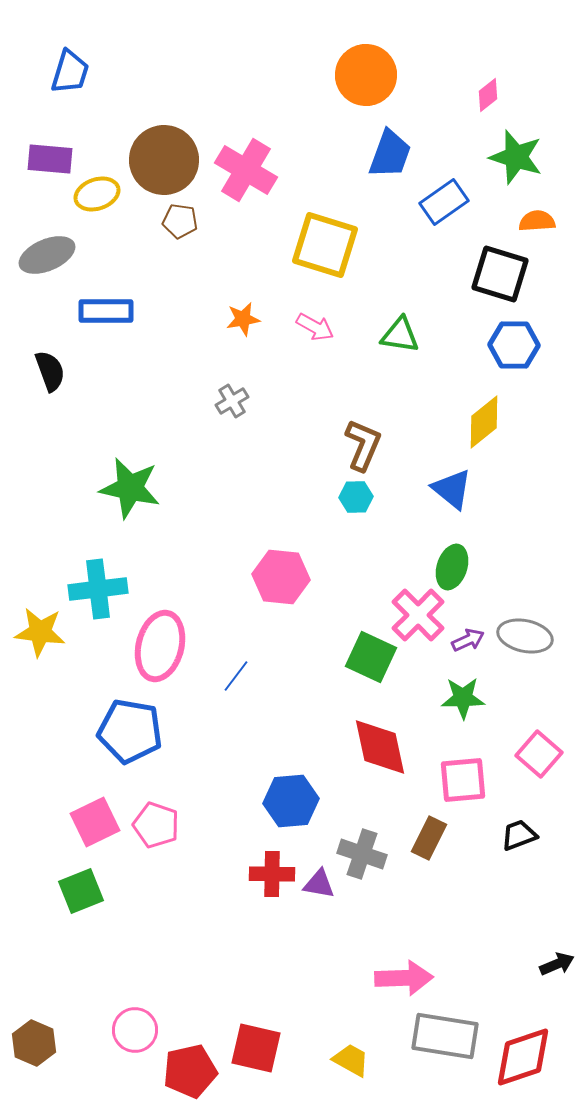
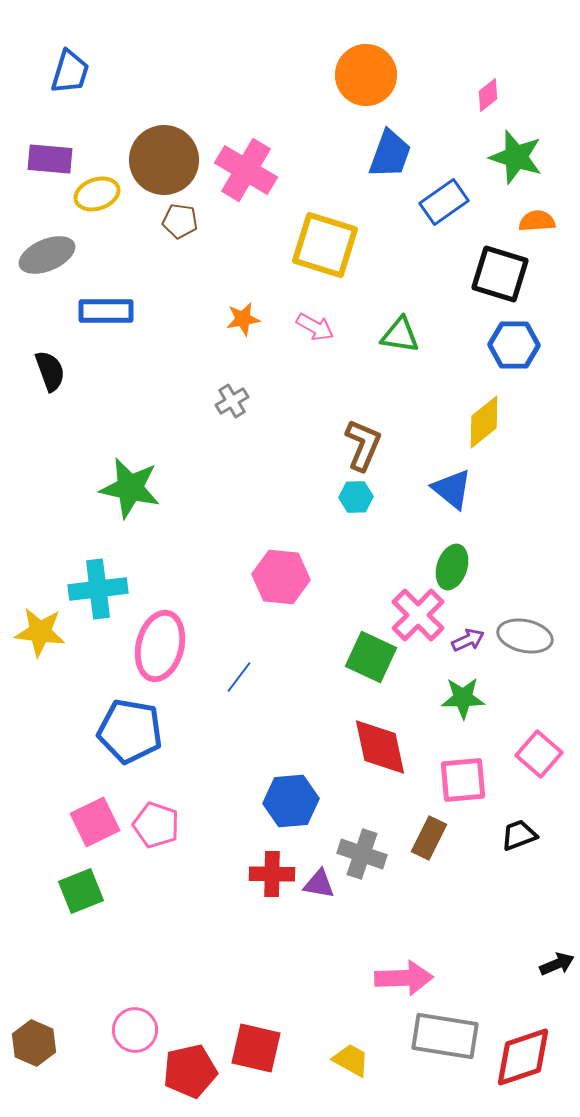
blue line at (236, 676): moved 3 px right, 1 px down
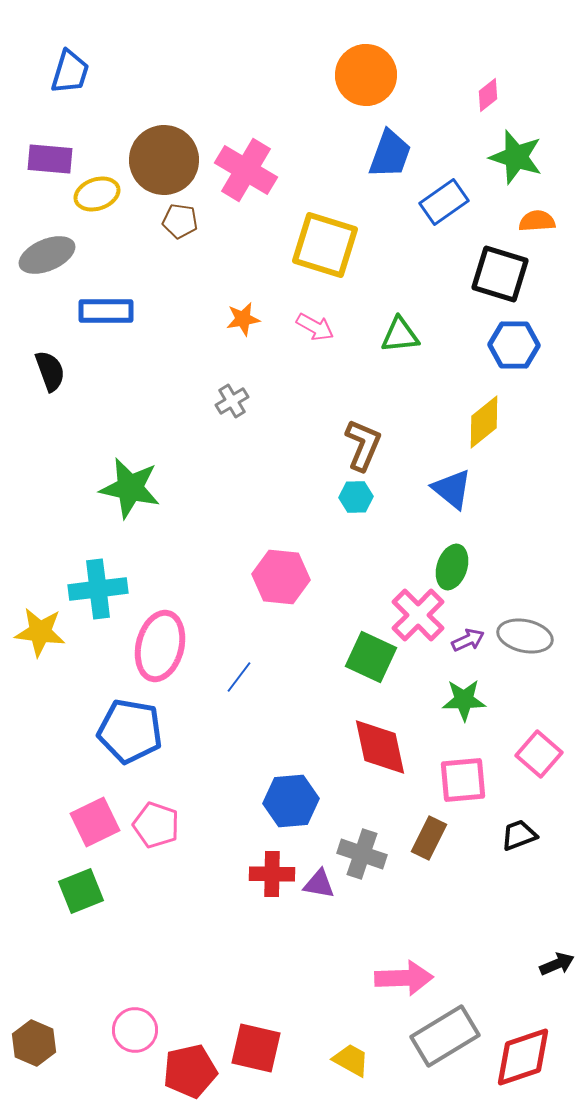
green triangle at (400, 335): rotated 15 degrees counterclockwise
green star at (463, 698): moved 1 px right, 2 px down
gray rectangle at (445, 1036): rotated 40 degrees counterclockwise
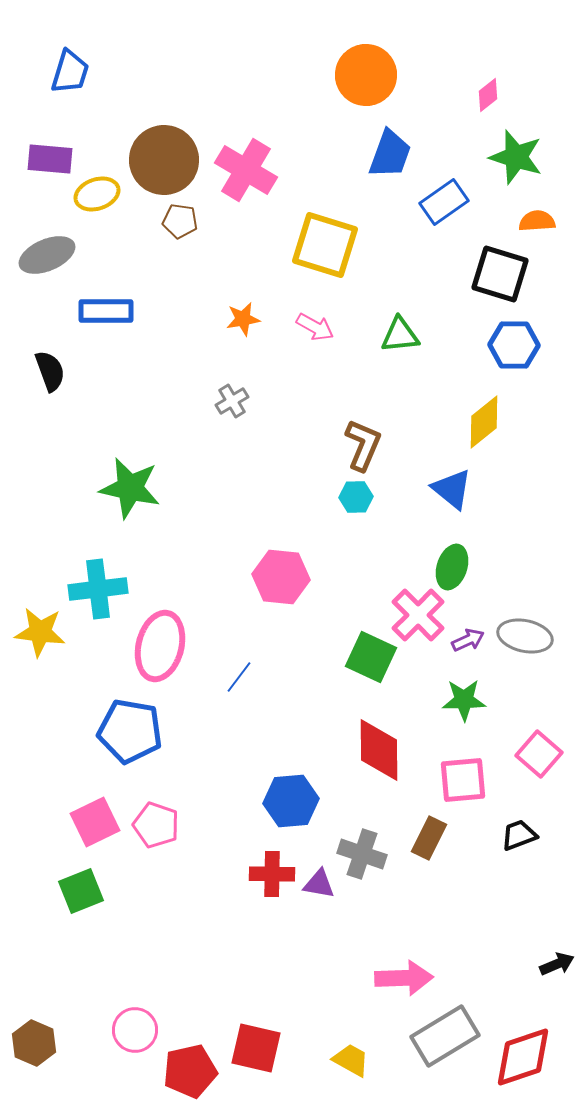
red diamond at (380, 747): moved 1 px left, 3 px down; rotated 12 degrees clockwise
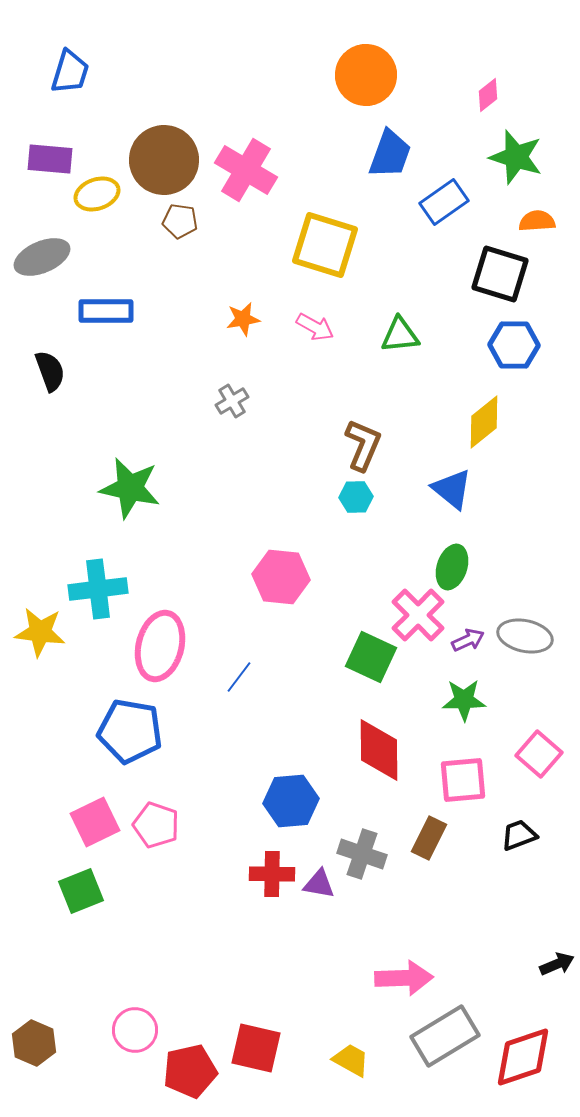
gray ellipse at (47, 255): moved 5 px left, 2 px down
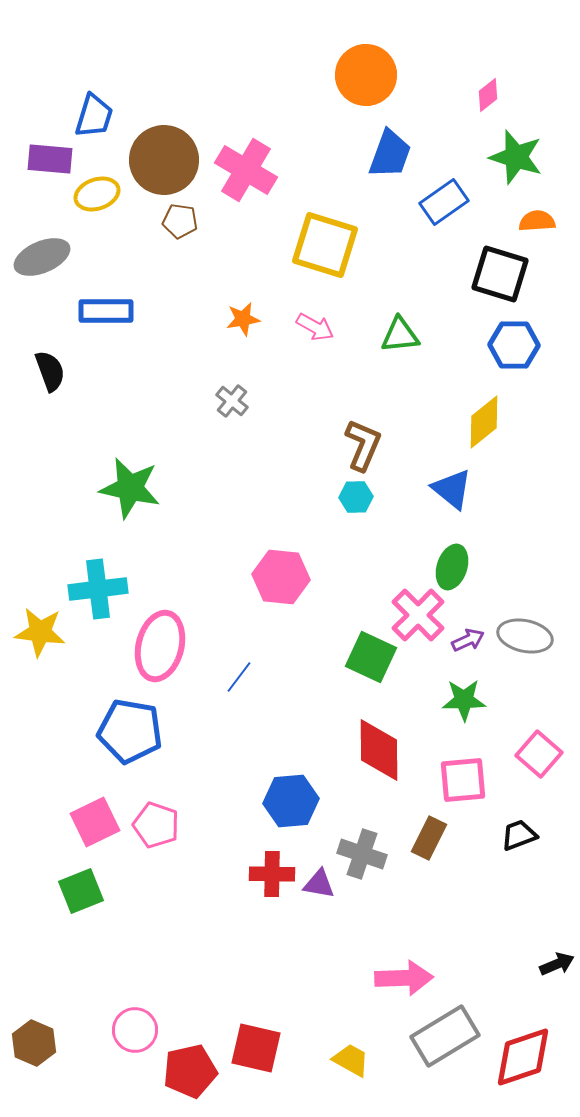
blue trapezoid at (70, 72): moved 24 px right, 44 px down
gray cross at (232, 401): rotated 20 degrees counterclockwise
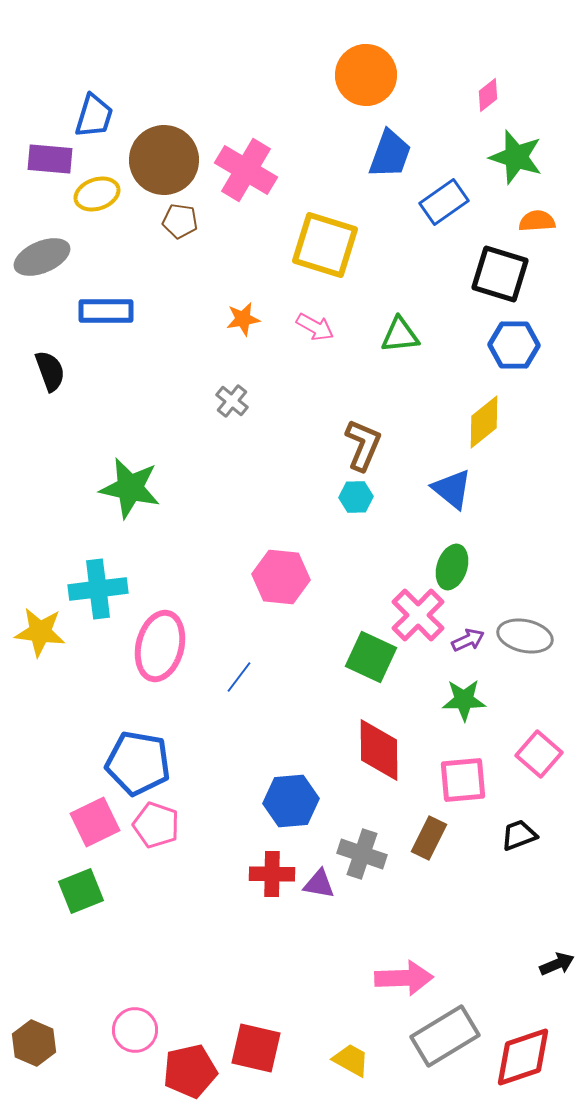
blue pentagon at (130, 731): moved 8 px right, 32 px down
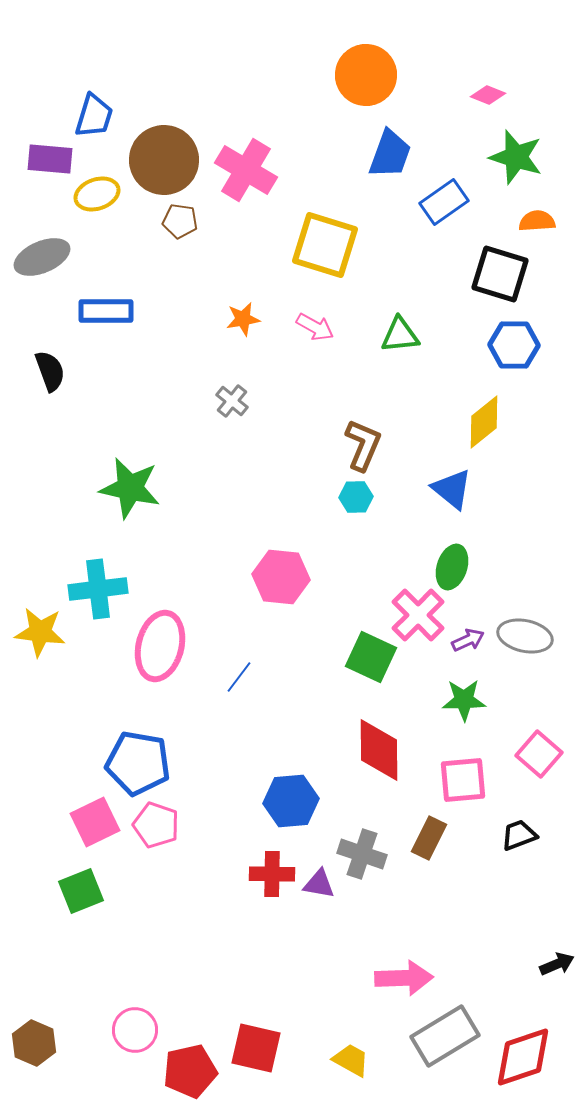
pink diamond at (488, 95): rotated 60 degrees clockwise
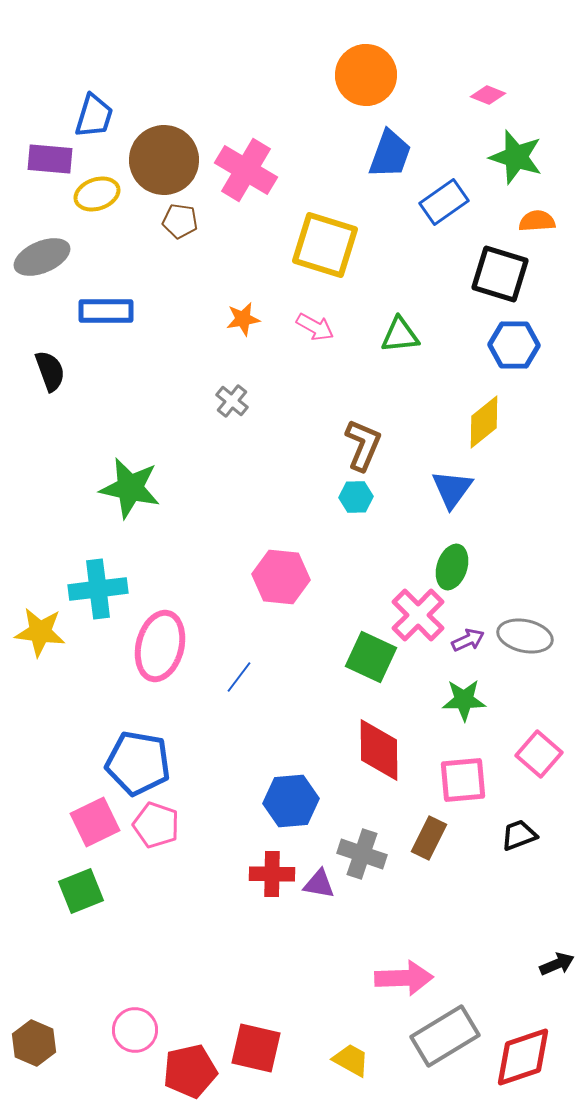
blue triangle at (452, 489): rotated 27 degrees clockwise
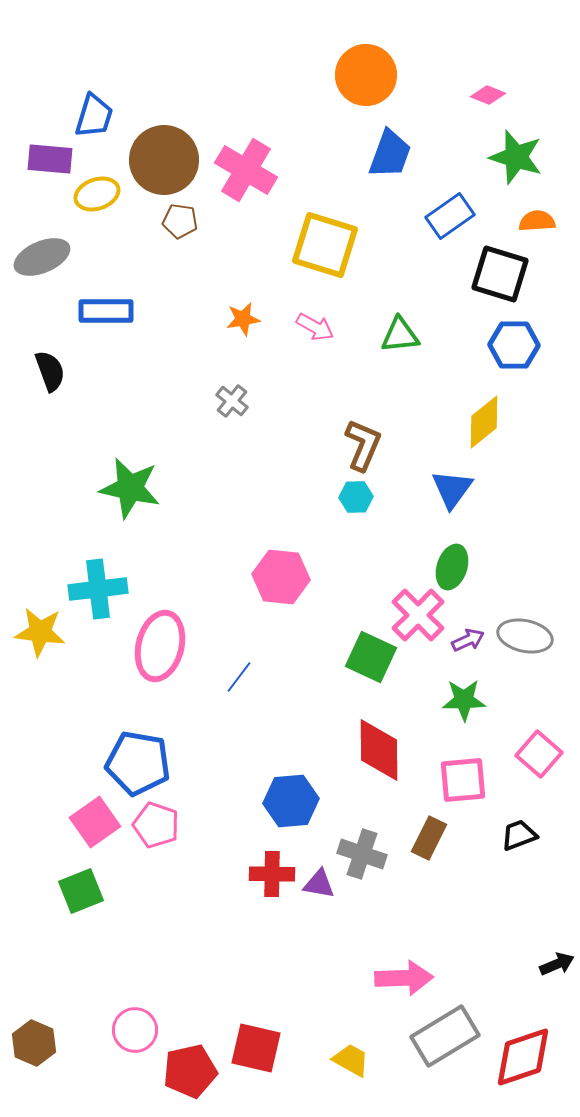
blue rectangle at (444, 202): moved 6 px right, 14 px down
pink square at (95, 822): rotated 9 degrees counterclockwise
